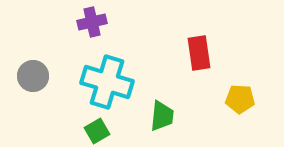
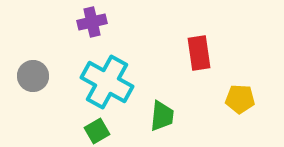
cyan cross: rotated 12 degrees clockwise
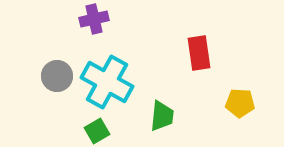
purple cross: moved 2 px right, 3 px up
gray circle: moved 24 px right
yellow pentagon: moved 4 px down
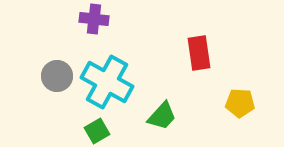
purple cross: rotated 20 degrees clockwise
green trapezoid: rotated 36 degrees clockwise
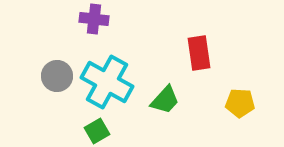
green trapezoid: moved 3 px right, 16 px up
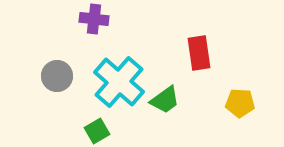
cyan cross: moved 12 px right; rotated 12 degrees clockwise
green trapezoid: rotated 12 degrees clockwise
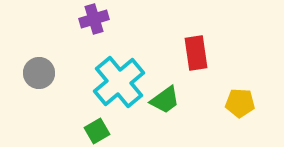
purple cross: rotated 24 degrees counterclockwise
red rectangle: moved 3 px left
gray circle: moved 18 px left, 3 px up
cyan cross: rotated 9 degrees clockwise
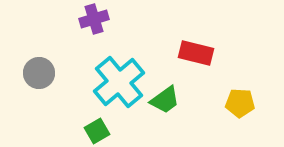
red rectangle: rotated 68 degrees counterclockwise
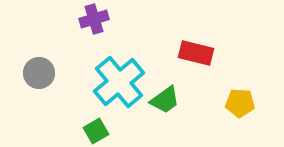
green square: moved 1 px left
